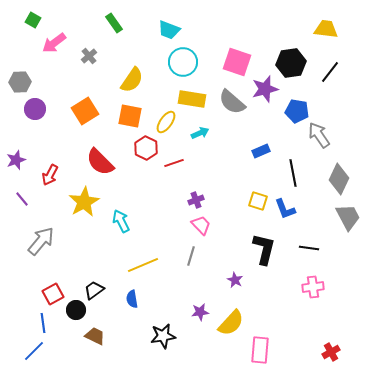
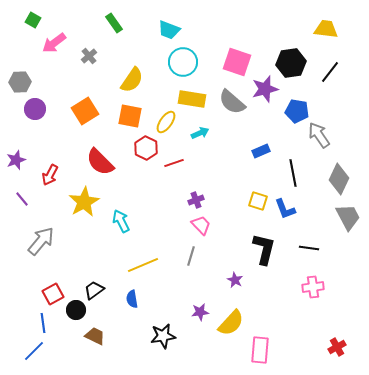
red cross at (331, 352): moved 6 px right, 5 px up
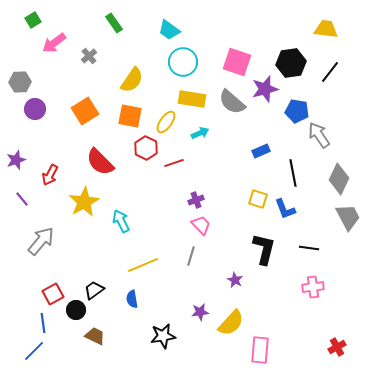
green square at (33, 20): rotated 28 degrees clockwise
cyan trapezoid at (169, 30): rotated 15 degrees clockwise
yellow square at (258, 201): moved 2 px up
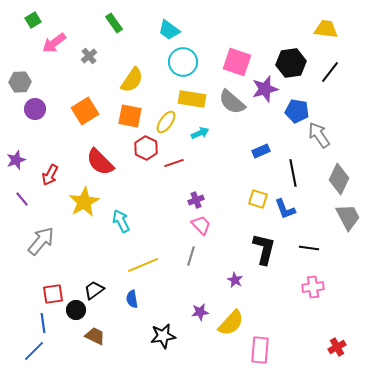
red square at (53, 294): rotated 20 degrees clockwise
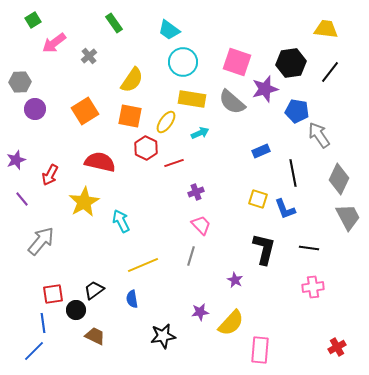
red semicircle at (100, 162): rotated 148 degrees clockwise
purple cross at (196, 200): moved 8 px up
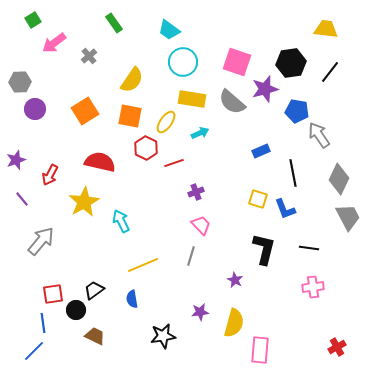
yellow semicircle at (231, 323): moved 3 px right; rotated 28 degrees counterclockwise
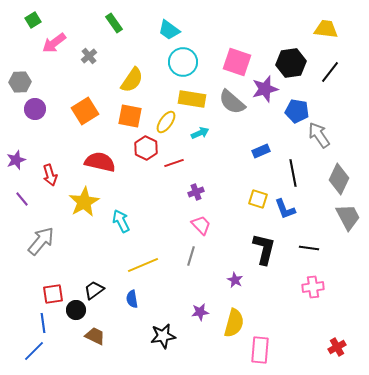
red arrow at (50, 175): rotated 45 degrees counterclockwise
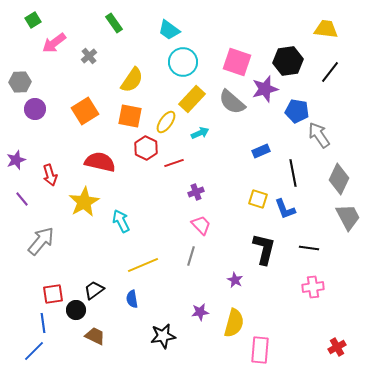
black hexagon at (291, 63): moved 3 px left, 2 px up
yellow rectangle at (192, 99): rotated 56 degrees counterclockwise
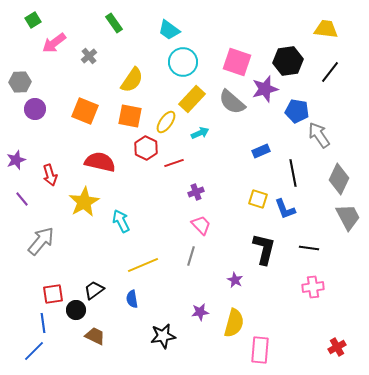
orange square at (85, 111): rotated 36 degrees counterclockwise
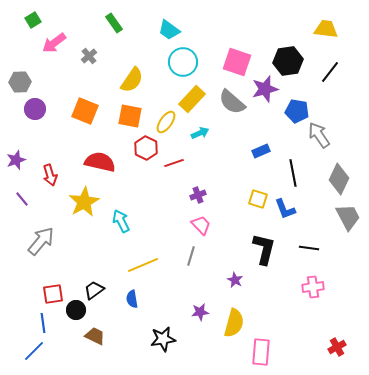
purple cross at (196, 192): moved 2 px right, 3 px down
black star at (163, 336): moved 3 px down
pink rectangle at (260, 350): moved 1 px right, 2 px down
